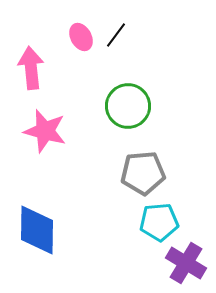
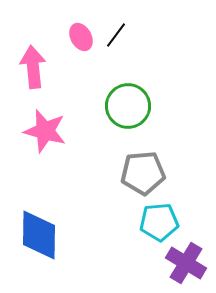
pink arrow: moved 2 px right, 1 px up
blue diamond: moved 2 px right, 5 px down
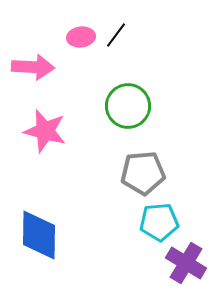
pink ellipse: rotated 68 degrees counterclockwise
pink arrow: rotated 99 degrees clockwise
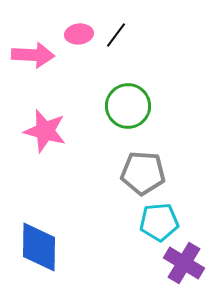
pink ellipse: moved 2 px left, 3 px up
pink arrow: moved 12 px up
gray pentagon: rotated 9 degrees clockwise
blue diamond: moved 12 px down
purple cross: moved 2 px left
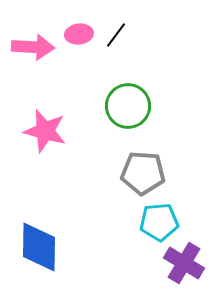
pink arrow: moved 8 px up
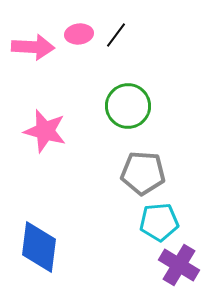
blue diamond: rotated 6 degrees clockwise
purple cross: moved 5 px left, 2 px down
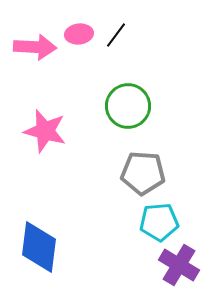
pink arrow: moved 2 px right
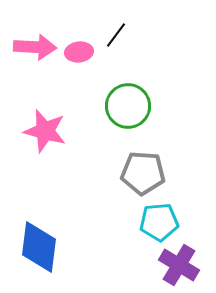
pink ellipse: moved 18 px down
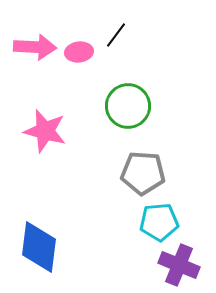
purple cross: rotated 9 degrees counterclockwise
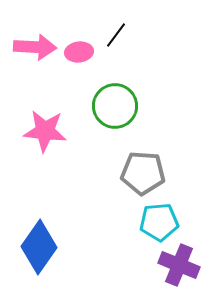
green circle: moved 13 px left
pink star: rotated 9 degrees counterclockwise
blue diamond: rotated 28 degrees clockwise
